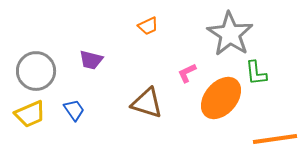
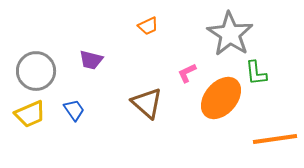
brown triangle: rotated 24 degrees clockwise
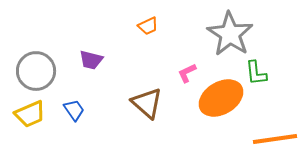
orange ellipse: rotated 18 degrees clockwise
